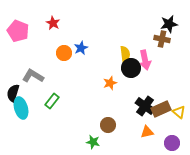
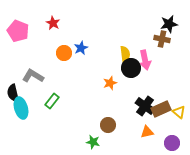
black semicircle: rotated 30 degrees counterclockwise
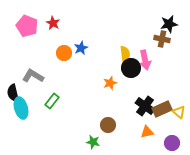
pink pentagon: moved 9 px right, 5 px up
brown rectangle: moved 1 px right
